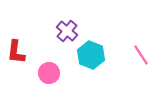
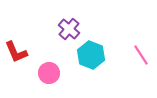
purple cross: moved 2 px right, 2 px up
red L-shape: rotated 30 degrees counterclockwise
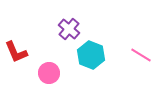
pink line: rotated 25 degrees counterclockwise
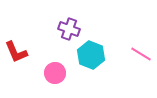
purple cross: rotated 20 degrees counterclockwise
pink line: moved 1 px up
pink circle: moved 6 px right
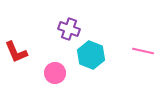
pink line: moved 2 px right, 3 px up; rotated 20 degrees counterclockwise
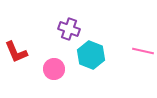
pink circle: moved 1 px left, 4 px up
